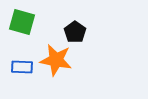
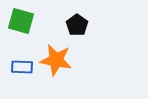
green square: moved 1 px left, 1 px up
black pentagon: moved 2 px right, 7 px up
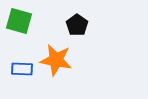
green square: moved 2 px left
blue rectangle: moved 2 px down
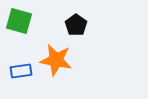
black pentagon: moved 1 px left
blue rectangle: moved 1 px left, 2 px down; rotated 10 degrees counterclockwise
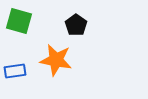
blue rectangle: moved 6 px left
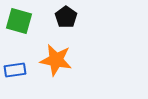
black pentagon: moved 10 px left, 8 px up
blue rectangle: moved 1 px up
